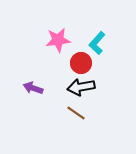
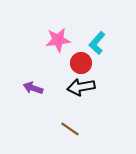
brown line: moved 6 px left, 16 px down
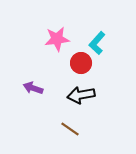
pink star: moved 1 px left, 1 px up
black arrow: moved 8 px down
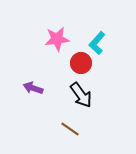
black arrow: rotated 116 degrees counterclockwise
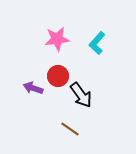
red circle: moved 23 px left, 13 px down
